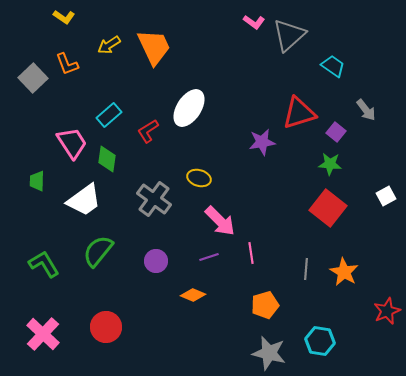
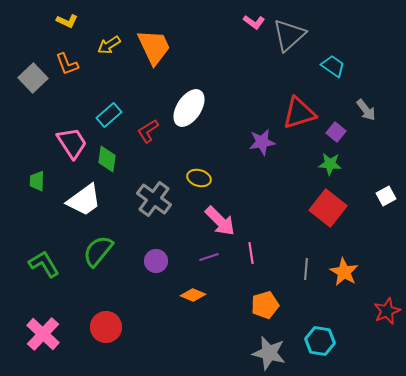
yellow L-shape: moved 3 px right, 4 px down; rotated 10 degrees counterclockwise
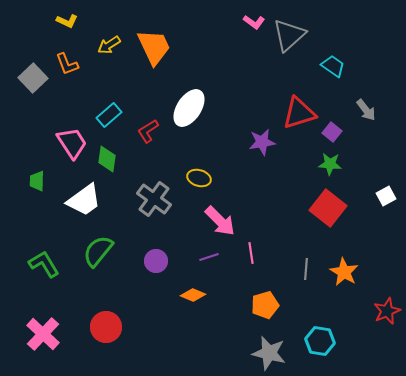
purple square: moved 4 px left
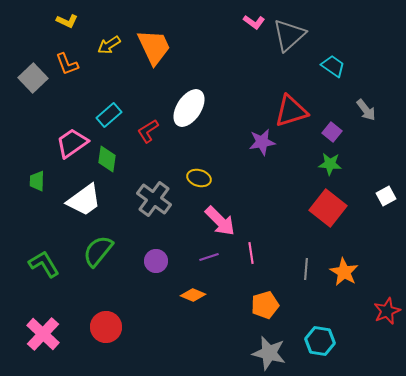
red triangle: moved 8 px left, 2 px up
pink trapezoid: rotated 92 degrees counterclockwise
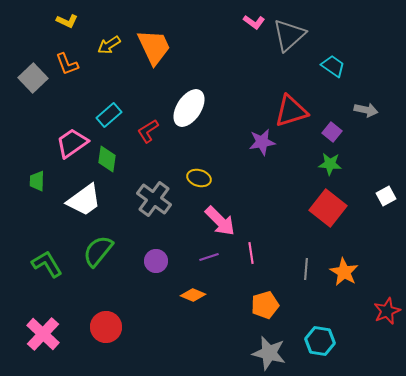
gray arrow: rotated 40 degrees counterclockwise
green L-shape: moved 3 px right
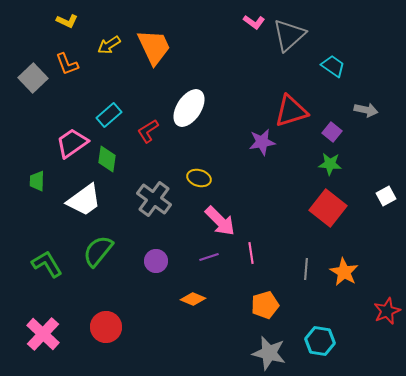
orange diamond: moved 4 px down
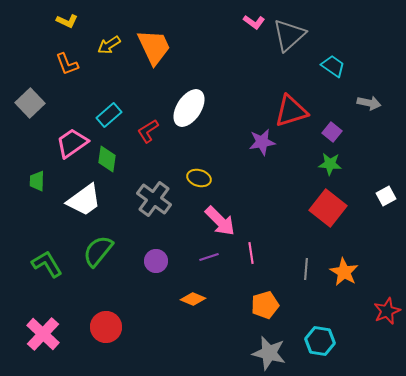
gray square: moved 3 px left, 25 px down
gray arrow: moved 3 px right, 7 px up
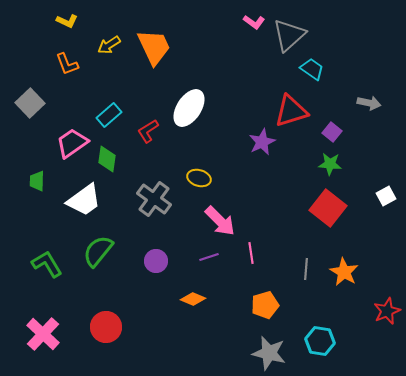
cyan trapezoid: moved 21 px left, 3 px down
purple star: rotated 16 degrees counterclockwise
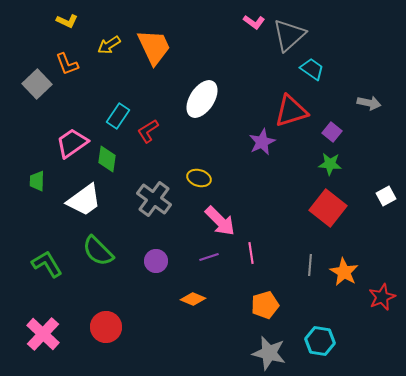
gray square: moved 7 px right, 19 px up
white ellipse: moved 13 px right, 9 px up
cyan rectangle: moved 9 px right, 1 px down; rotated 15 degrees counterclockwise
green semicircle: rotated 84 degrees counterclockwise
gray line: moved 4 px right, 4 px up
red star: moved 5 px left, 14 px up
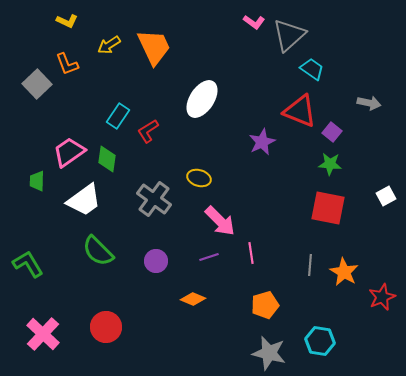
red triangle: moved 9 px right; rotated 39 degrees clockwise
pink trapezoid: moved 3 px left, 9 px down
red square: rotated 27 degrees counterclockwise
green L-shape: moved 19 px left
